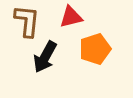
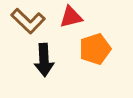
brown L-shape: moved 1 px right; rotated 128 degrees clockwise
black arrow: moved 1 px left, 3 px down; rotated 32 degrees counterclockwise
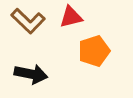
orange pentagon: moved 1 px left, 2 px down
black arrow: moved 13 px left, 14 px down; rotated 76 degrees counterclockwise
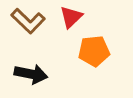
red triangle: rotated 30 degrees counterclockwise
orange pentagon: rotated 12 degrees clockwise
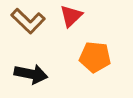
red triangle: moved 1 px up
orange pentagon: moved 1 px right, 6 px down; rotated 12 degrees clockwise
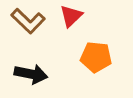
orange pentagon: moved 1 px right
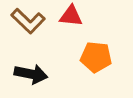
red triangle: rotated 50 degrees clockwise
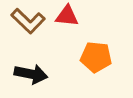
red triangle: moved 4 px left
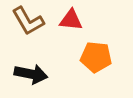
red triangle: moved 4 px right, 4 px down
brown L-shape: rotated 16 degrees clockwise
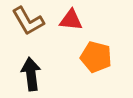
orange pentagon: rotated 8 degrees clockwise
black arrow: rotated 108 degrees counterclockwise
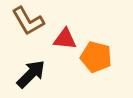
red triangle: moved 6 px left, 19 px down
black arrow: rotated 52 degrees clockwise
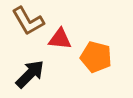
red triangle: moved 5 px left
black arrow: moved 1 px left
